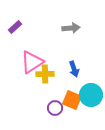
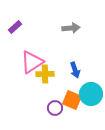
blue arrow: moved 1 px right, 1 px down
cyan circle: moved 1 px up
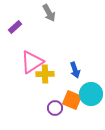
gray arrow: moved 22 px left, 15 px up; rotated 66 degrees clockwise
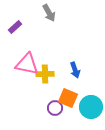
pink triangle: moved 5 px left, 2 px down; rotated 45 degrees clockwise
cyan circle: moved 13 px down
orange square: moved 4 px left, 2 px up
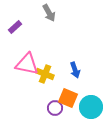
yellow cross: rotated 24 degrees clockwise
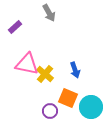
yellow cross: rotated 18 degrees clockwise
purple circle: moved 5 px left, 3 px down
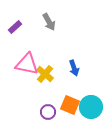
gray arrow: moved 9 px down
blue arrow: moved 1 px left, 2 px up
orange square: moved 2 px right, 7 px down
purple circle: moved 2 px left, 1 px down
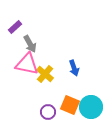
gray arrow: moved 19 px left, 22 px down
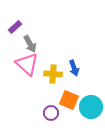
pink triangle: rotated 30 degrees clockwise
yellow cross: moved 8 px right; rotated 36 degrees counterclockwise
orange square: moved 1 px left, 5 px up
purple circle: moved 3 px right, 1 px down
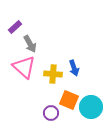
pink triangle: moved 3 px left, 3 px down
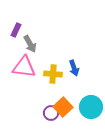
purple rectangle: moved 1 px right, 3 px down; rotated 24 degrees counterclockwise
pink triangle: rotated 35 degrees counterclockwise
orange square: moved 6 px left, 7 px down; rotated 24 degrees clockwise
